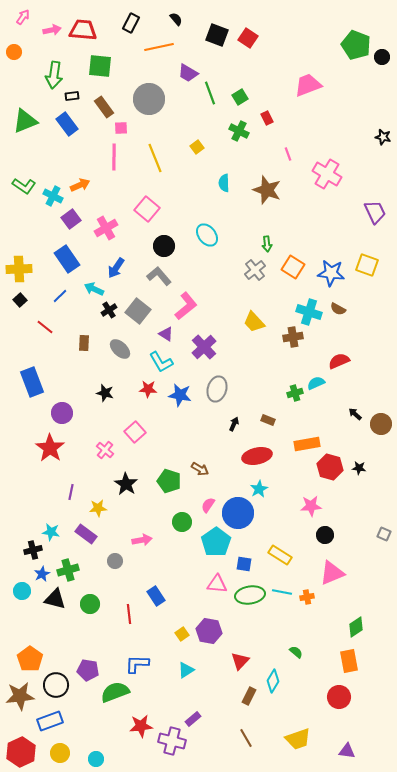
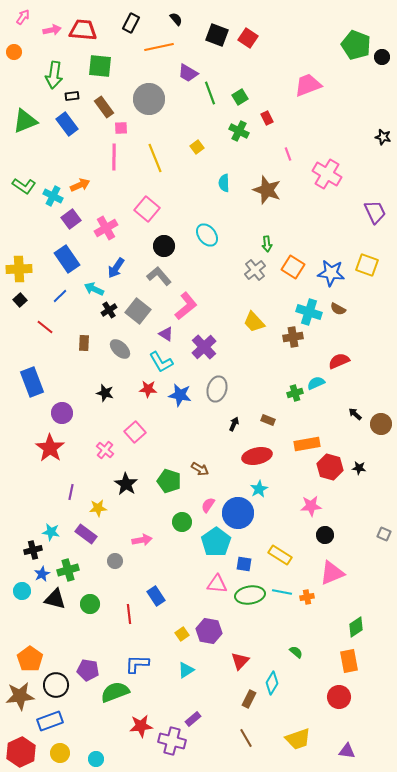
cyan diamond at (273, 681): moved 1 px left, 2 px down
brown rectangle at (249, 696): moved 3 px down
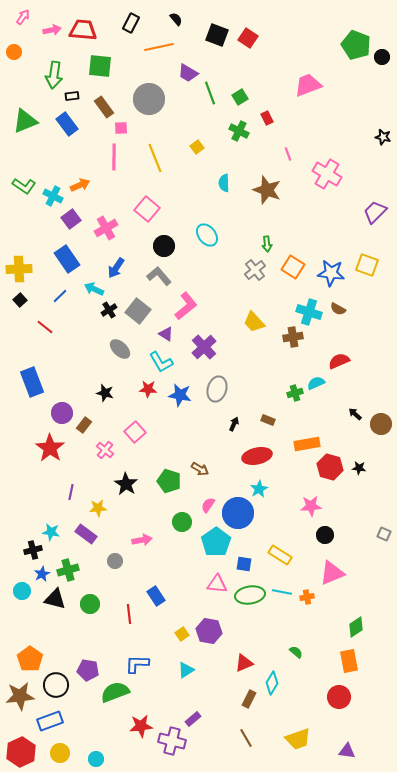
purple trapezoid at (375, 212): rotated 110 degrees counterclockwise
brown rectangle at (84, 343): moved 82 px down; rotated 35 degrees clockwise
red triangle at (240, 661): moved 4 px right, 2 px down; rotated 24 degrees clockwise
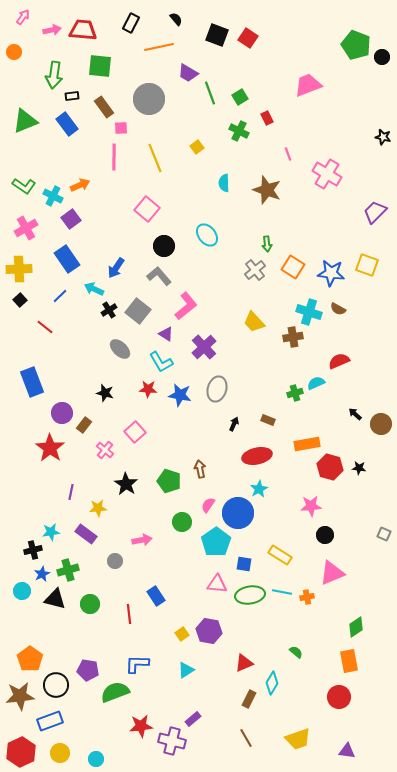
pink cross at (106, 228): moved 80 px left
brown arrow at (200, 469): rotated 132 degrees counterclockwise
cyan star at (51, 532): rotated 18 degrees counterclockwise
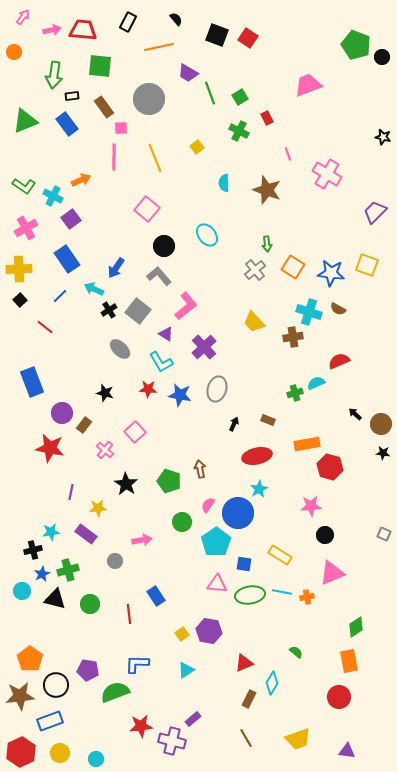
black rectangle at (131, 23): moved 3 px left, 1 px up
orange arrow at (80, 185): moved 1 px right, 5 px up
red star at (50, 448): rotated 24 degrees counterclockwise
black star at (359, 468): moved 24 px right, 15 px up
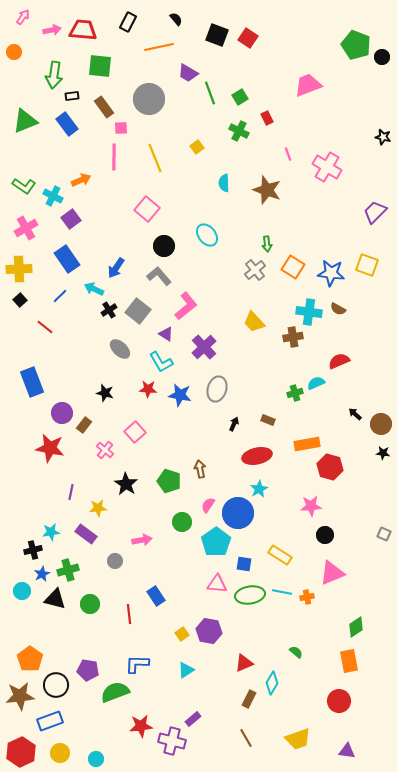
pink cross at (327, 174): moved 7 px up
cyan cross at (309, 312): rotated 10 degrees counterclockwise
red circle at (339, 697): moved 4 px down
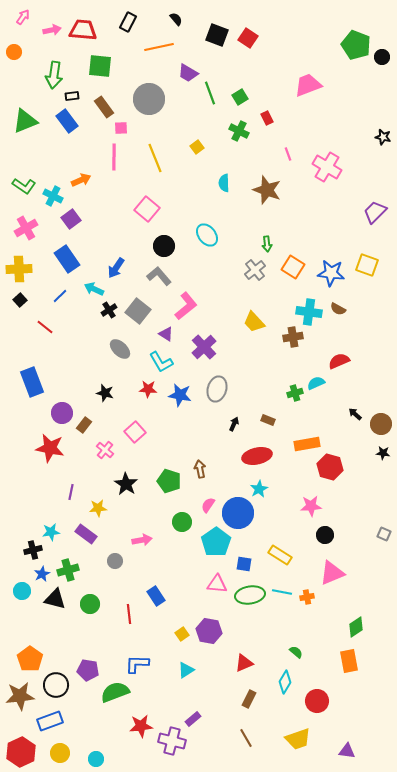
blue rectangle at (67, 124): moved 3 px up
cyan diamond at (272, 683): moved 13 px right, 1 px up
red circle at (339, 701): moved 22 px left
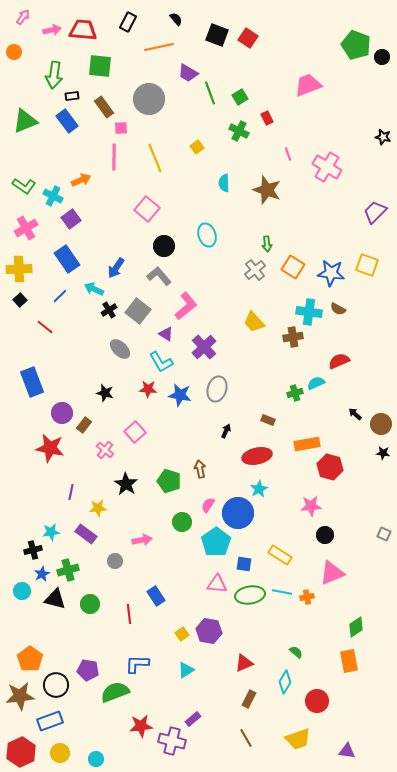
cyan ellipse at (207, 235): rotated 20 degrees clockwise
black arrow at (234, 424): moved 8 px left, 7 px down
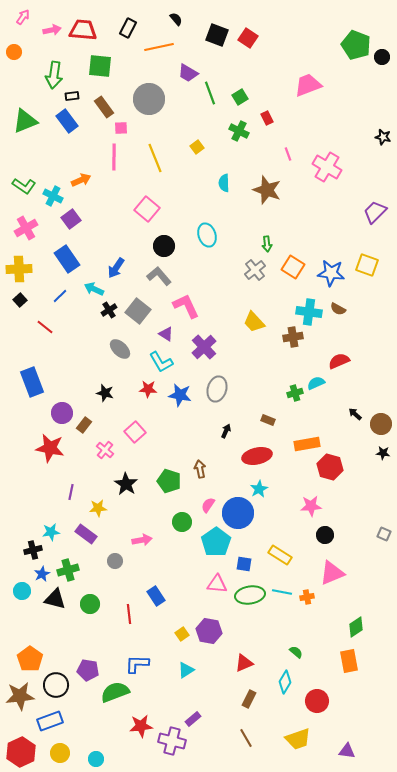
black rectangle at (128, 22): moved 6 px down
pink L-shape at (186, 306): rotated 76 degrees counterclockwise
